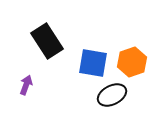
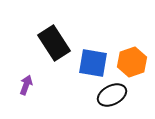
black rectangle: moved 7 px right, 2 px down
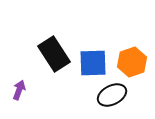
black rectangle: moved 11 px down
blue square: rotated 12 degrees counterclockwise
purple arrow: moved 7 px left, 5 px down
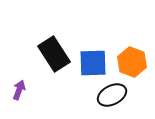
orange hexagon: rotated 20 degrees counterclockwise
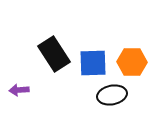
orange hexagon: rotated 20 degrees counterclockwise
purple arrow: rotated 114 degrees counterclockwise
black ellipse: rotated 16 degrees clockwise
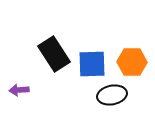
blue square: moved 1 px left, 1 px down
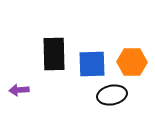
black rectangle: rotated 32 degrees clockwise
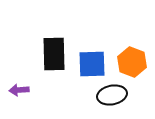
orange hexagon: rotated 20 degrees clockwise
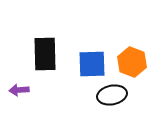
black rectangle: moved 9 px left
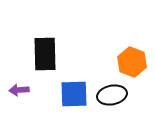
blue square: moved 18 px left, 30 px down
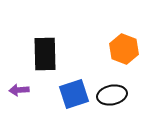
orange hexagon: moved 8 px left, 13 px up
blue square: rotated 16 degrees counterclockwise
